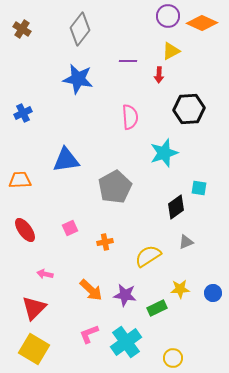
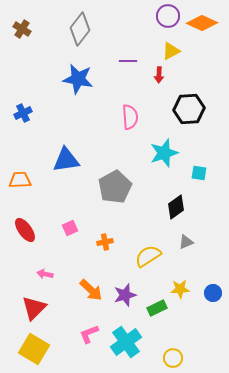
cyan square: moved 15 px up
purple star: rotated 25 degrees counterclockwise
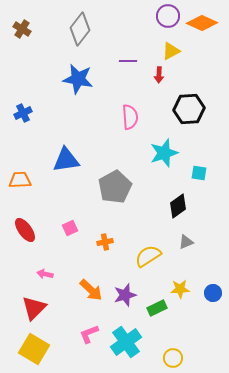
black diamond: moved 2 px right, 1 px up
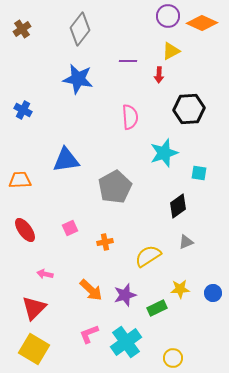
brown cross: rotated 24 degrees clockwise
blue cross: moved 3 px up; rotated 36 degrees counterclockwise
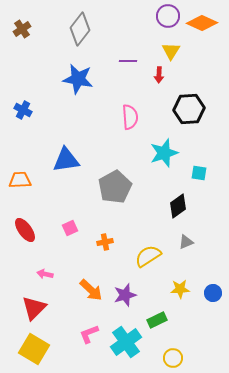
yellow triangle: rotated 30 degrees counterclockwise
green rectangle: moved 12 px down
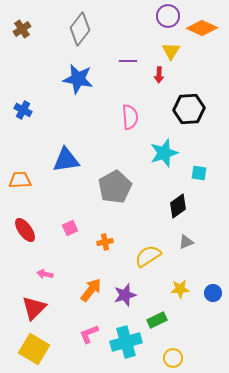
orange diamond: moved 5 px down
orange arrow: rotated 95 degrees counterclockwise
cyan cross: rotated 20 degrees clockwise
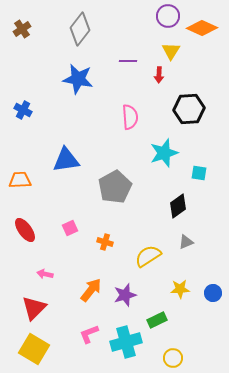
orange cross: rotated 28 degrees clockwise
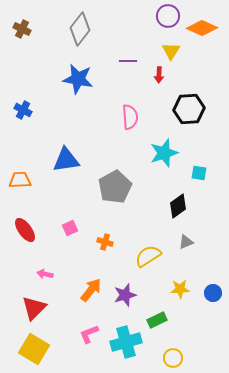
brown cross: rotated 30 degrees counterclockwise
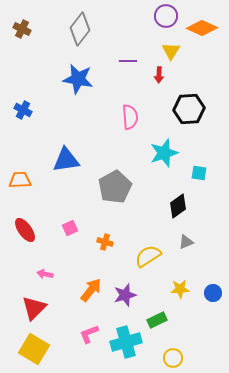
purple circle: moved 2 px left
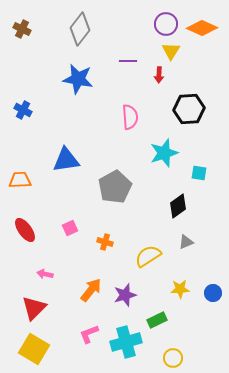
purple circle: moved 8 px down
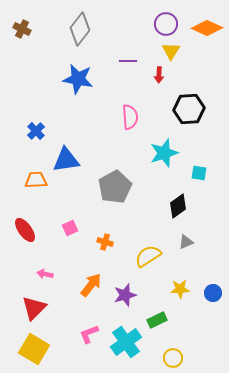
orange diamond: moved 5 px right
blue cross: moved 13 px right, 21 px down; rotated 18 degrees clockwise
orange trapezoid: moved 16 px right
orange arrow: moved 5 px up
cyan cross: rotated 20 degrees counterclockwise
